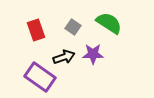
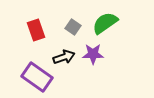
green semicircle: moved 4 px left; rotated 68 degrees counterclockwise
purple rectangle: moved 3 px left
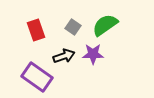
green semicircle: moved 2 px down
black arrow: moved 1 px up
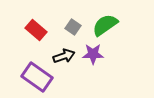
red rectangle: rotated 30 degrees counterclockwise
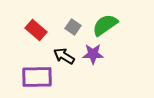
black arrow: rotated 130 degrees counterclockwise
purple rectangle: rotated 36 degrees counterclockwise
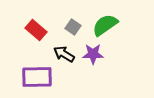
black arrow: moved 2 px up
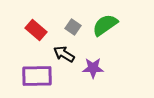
purple star: moved 14 px down
purple rectangle: moved 1 px up
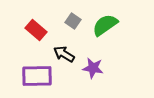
gray square: moved 6 px up
purple star: rotated 10 degrees clockwise
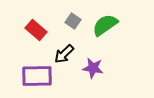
black arrow: rotated 75 degrees counterclockwise
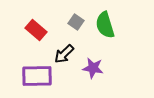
gray square: moved 3 px right, 1 px down
green semicircle: rotated 72 degrees counterclockwise
